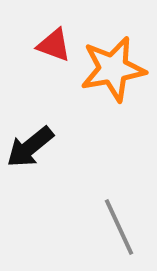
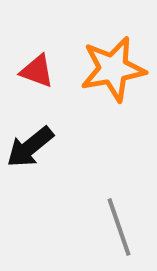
red triangle: moved 17 px left, 26 px down
gray line: rotated 6 degrees clockwise
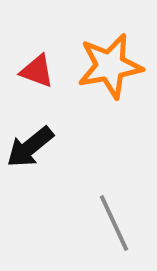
orange star: moved 3 px left, 3 px up
gray line: moved 5 px left, 4 px up; rotated 6 degrees counterclockwise
